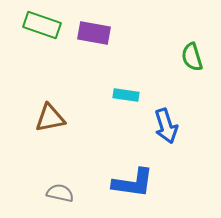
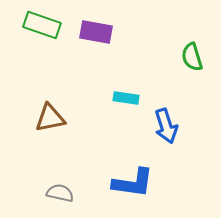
purple rectangle: moved 2 px right, 1 px up
cyan rectangle: moved 3 px down
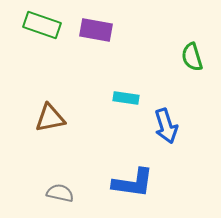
purple rectangle: moved 2 px up
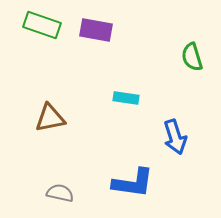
blue arrow: moved 9 px right, 11 px down
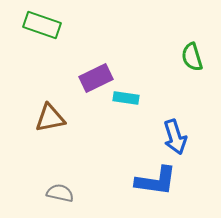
purple rectangle: moved 48 px down; rotated 36 degrees counterclockwise
blue L-shape: moved 23 px right, 2 px up
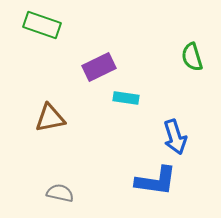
purple rectangle: moved 3 px right, 11 px up
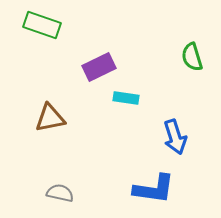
blue L-shape: moved 2 px left, 8 px down
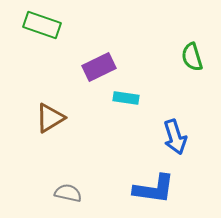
brown triangle: rotated 20 degrees counterclockwise
gray semicircle: moved 8 px right
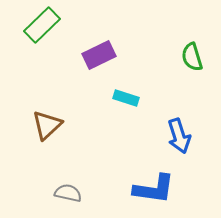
green rectangle: rotated 63 degrees counterclockwise
purple rectangle: moved 12 px up
cyan rectangle: rotated 10 degrees clockwise
brown triangle: moved 3 px left, 7 px down; rotated 12 degrees counterclockwise
blue arrow: moved 4 px right, 1 px up
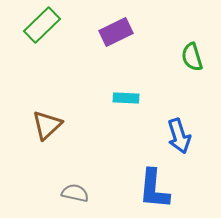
purple rectangle: moved 17 px right, 23 px up
cyan rectangle: rotated 15 degrees counterclockwise
blue L-shape: rotated 87 degrees clockwise
gray semicircle: moved 7 px right
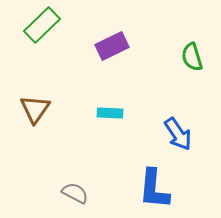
purple rectangle: moved 4 px left, 14 px down
cyan rectangle: moved 16 px left, 15 px down
brown triangle: moved 12 px left, 16 px up; rotated 12 degrees counterclockwise
blue arrow: moved 1 px left, 2 px up; rotated 16 degrees counterclockwise
gray semicircle: rotated 16 degrees clockwise
